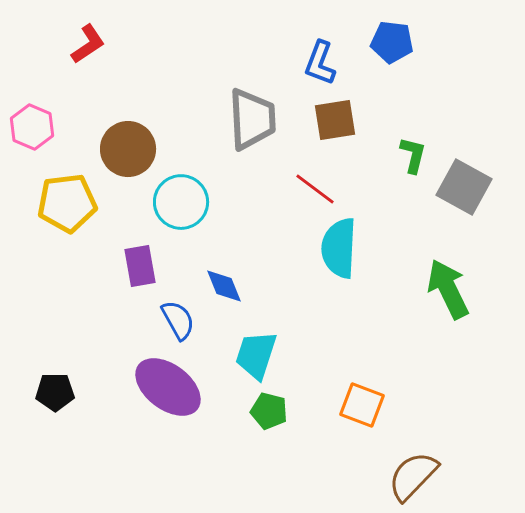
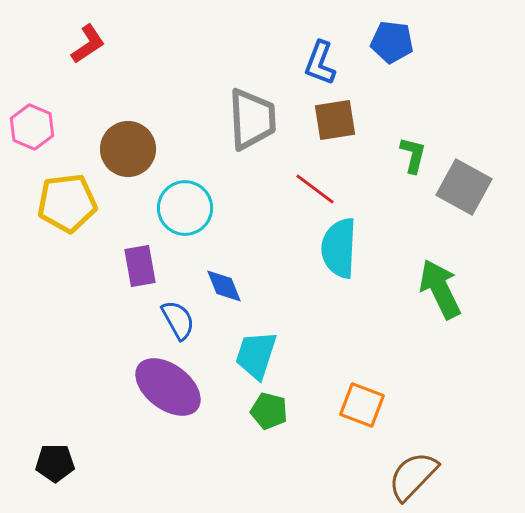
cyan circle: moved 4 px right, 6 px down
green arrow: moved 8 px left
black pentagon: moved 71 px down
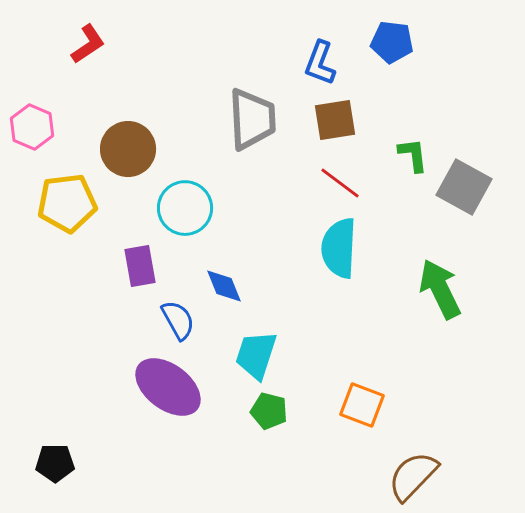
green L-shape: rotated 21 degrees counterclockwise
red line: moved 25 px right, 6 px up
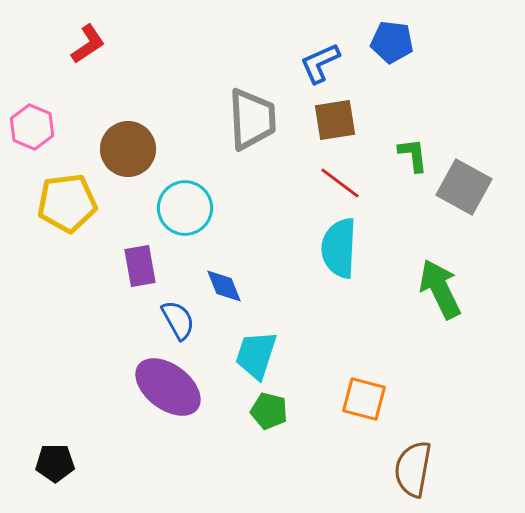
blue L-shape: rotated 45 degrees clockwise
orange square: moved 2 px right, 6 px up; rotated 6 degrees counterclockwise
brown semicircle: moved 7 px up; rotated 34 degrees counterclockwise
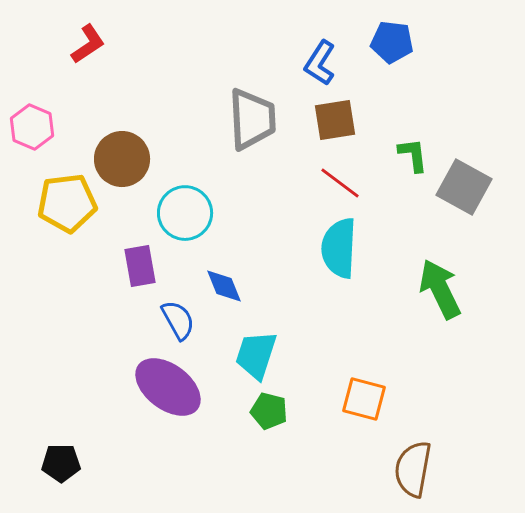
blue L-shape: rotated 33 degrees counterclockwise
brown circle: moved 6 px left, 10 px down
cyan circle: moved 5 px down
black pentagon: moved 6 px right
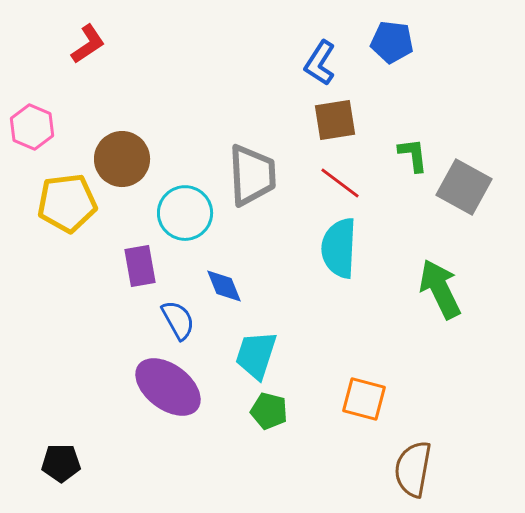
gray trapezoid: moved 56 px down
